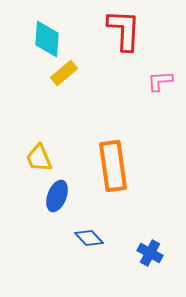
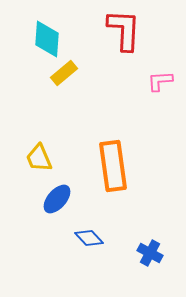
blue ellipse: moved 3 px down; rotated 20 degrees clockwise
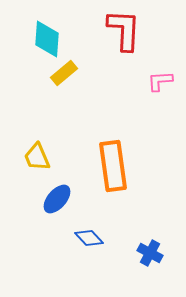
yellow trapezoid: moved 2 px left, 1 px up
